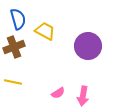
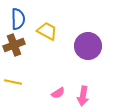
blue semicircle: rotated 15 degrees clockwise
yellow trapezoid: moved 2 px right
brown cross: moved 2 px up
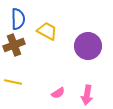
pink arrow: moved 4 px right, 1 px up
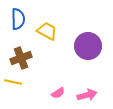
brown cross: moved 7 px right, 13 px down
pink arrow: rotated 114 degrees counterclockwise
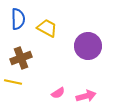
yellow trapezoid: moved 3 px up
pink arrow: moved 1 px left, 1 px down
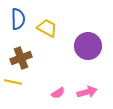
pink arrow: moved 1 px right, 4 px up
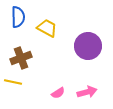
blue semicircle: moved 2 px up
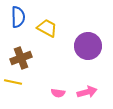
pink semicircle: rotated 40 degrees clockwise
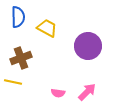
pink arrow: rotated 30 degrees counterclockwise
